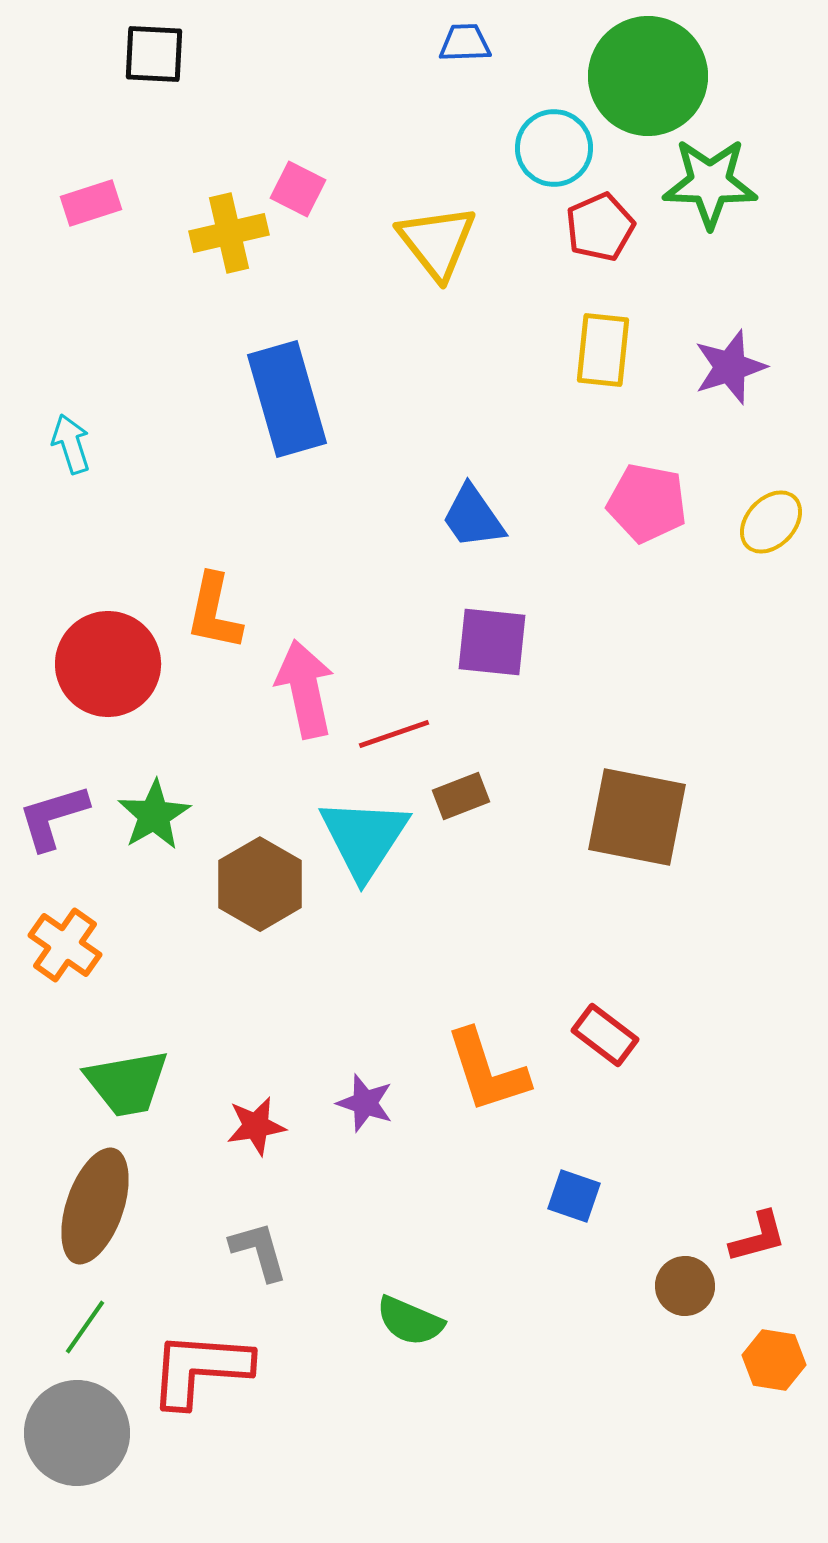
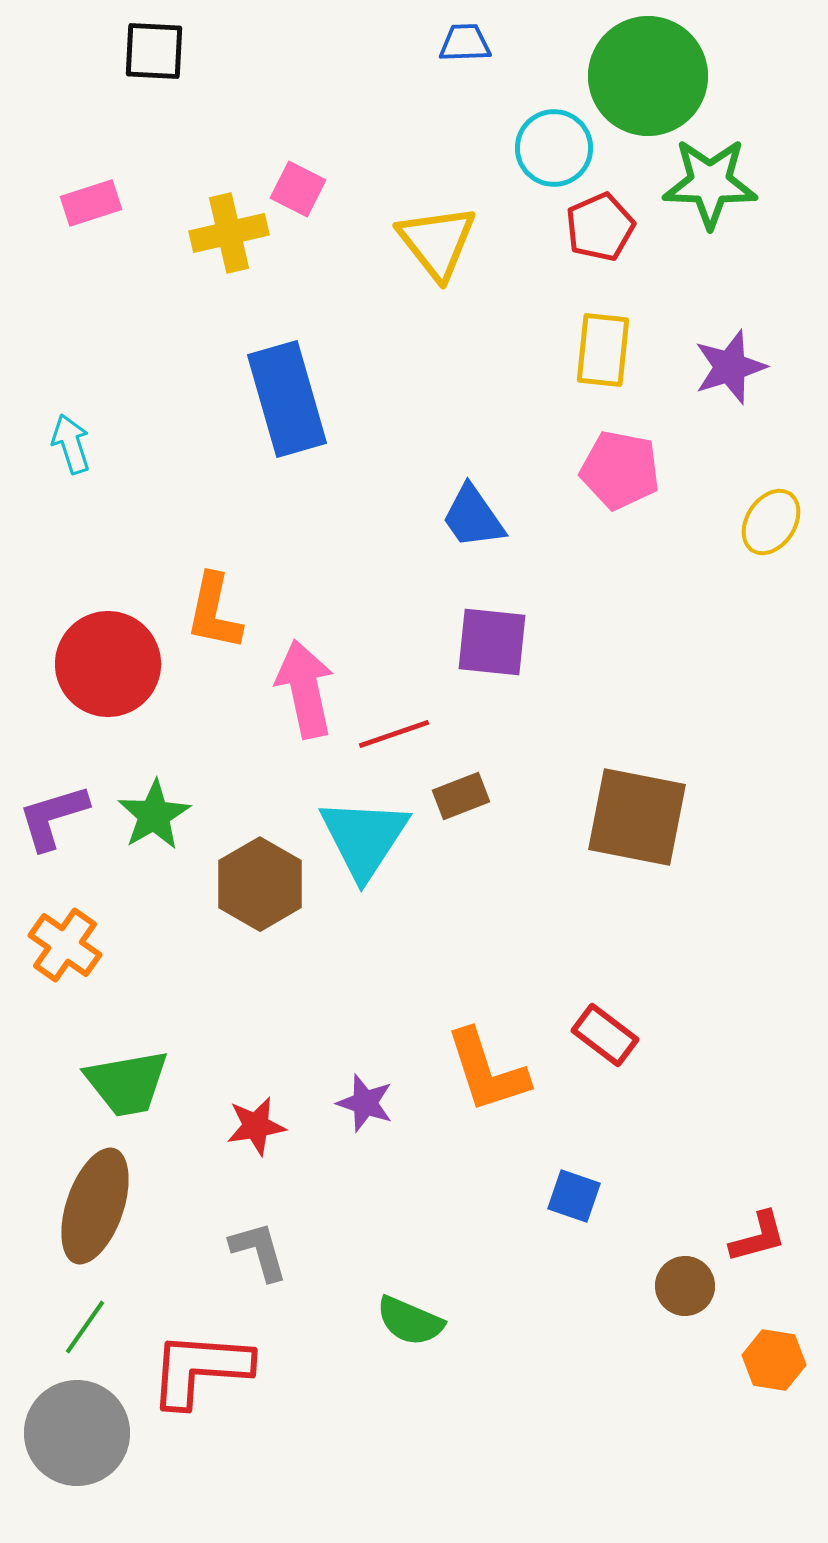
black square at (154, 54): moved 3 px up
pink pentagon at (647, 503): moved 27 px left, 33 px up
yellow ellipse at (771, 522): rotated 10 degrees counterclockwise
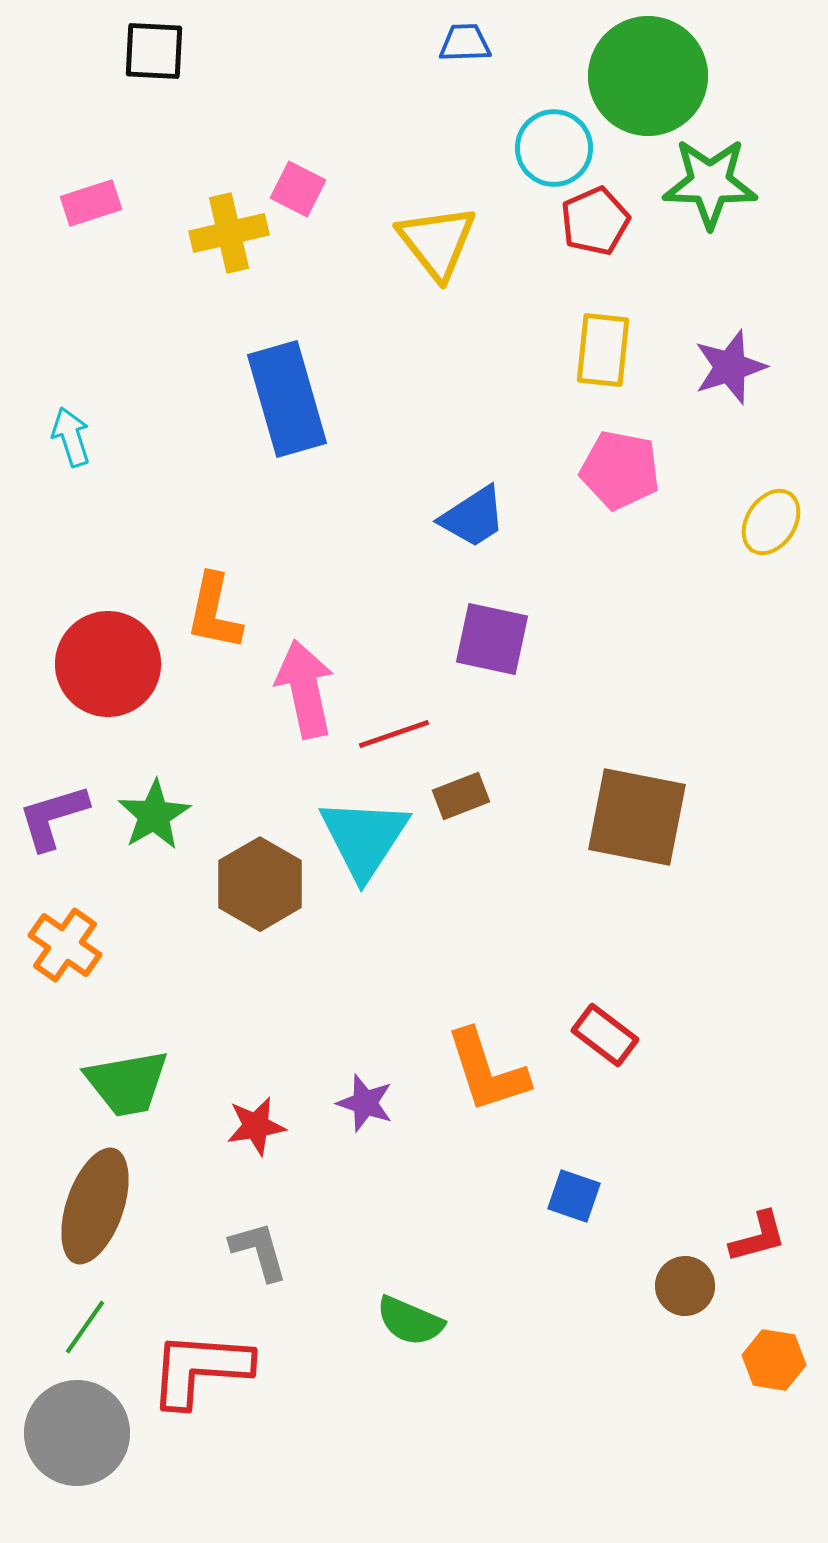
red pentagon at (600, 227): moved 5 px left, 6 px up
cyan arrow at (71, 444): moved 7 px up
blue trapezoid at (473, 517): rotated 88 degrees counterclockwise
purple square at (492, 642): moved 3 px up; rotated 6 degrees clockwise
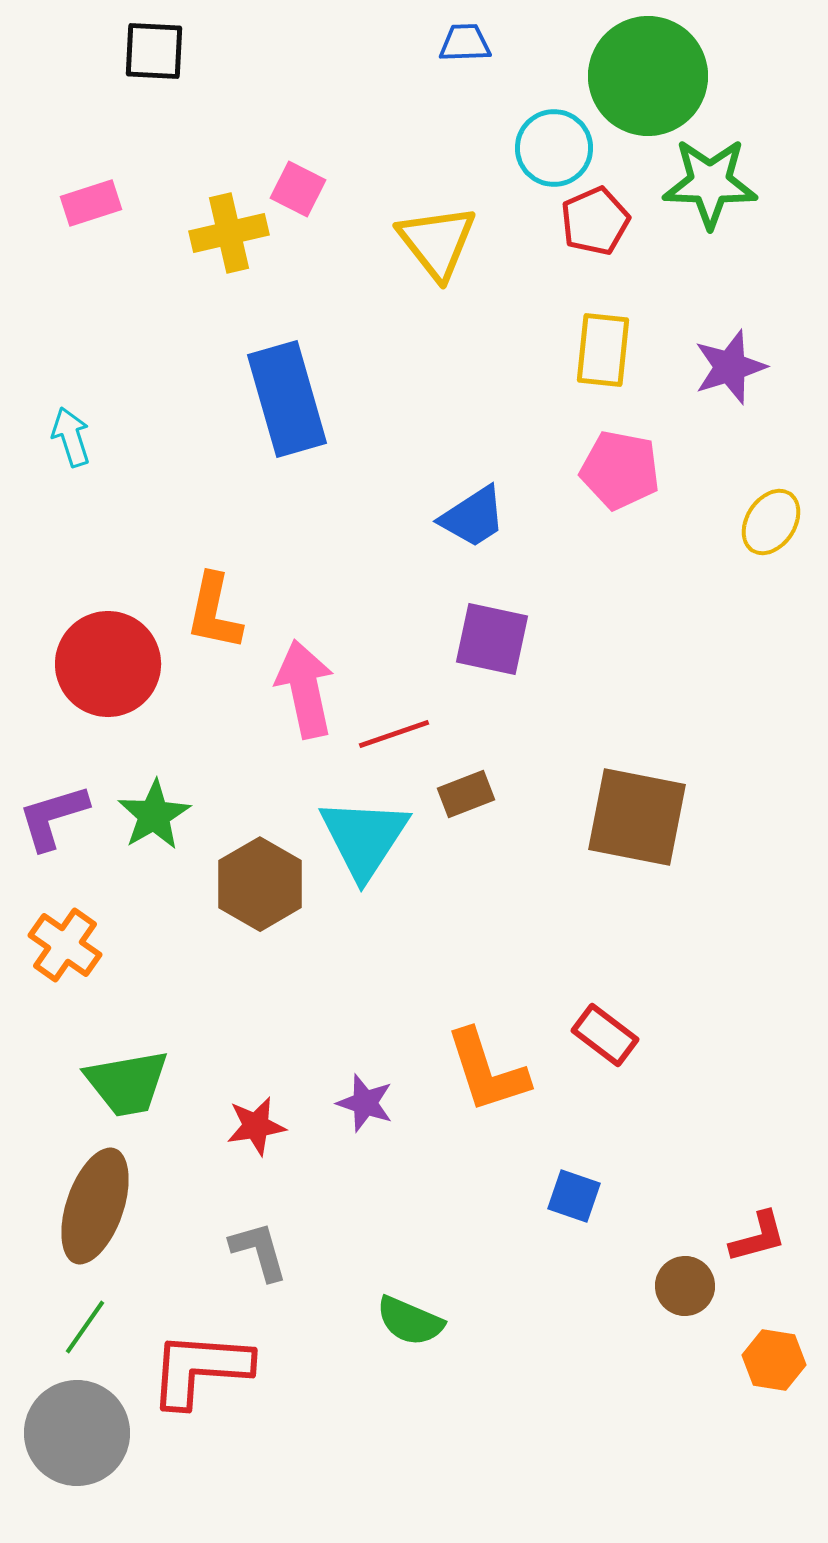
brown rectangle at (461, 796): moved 5 px right, 2 px up
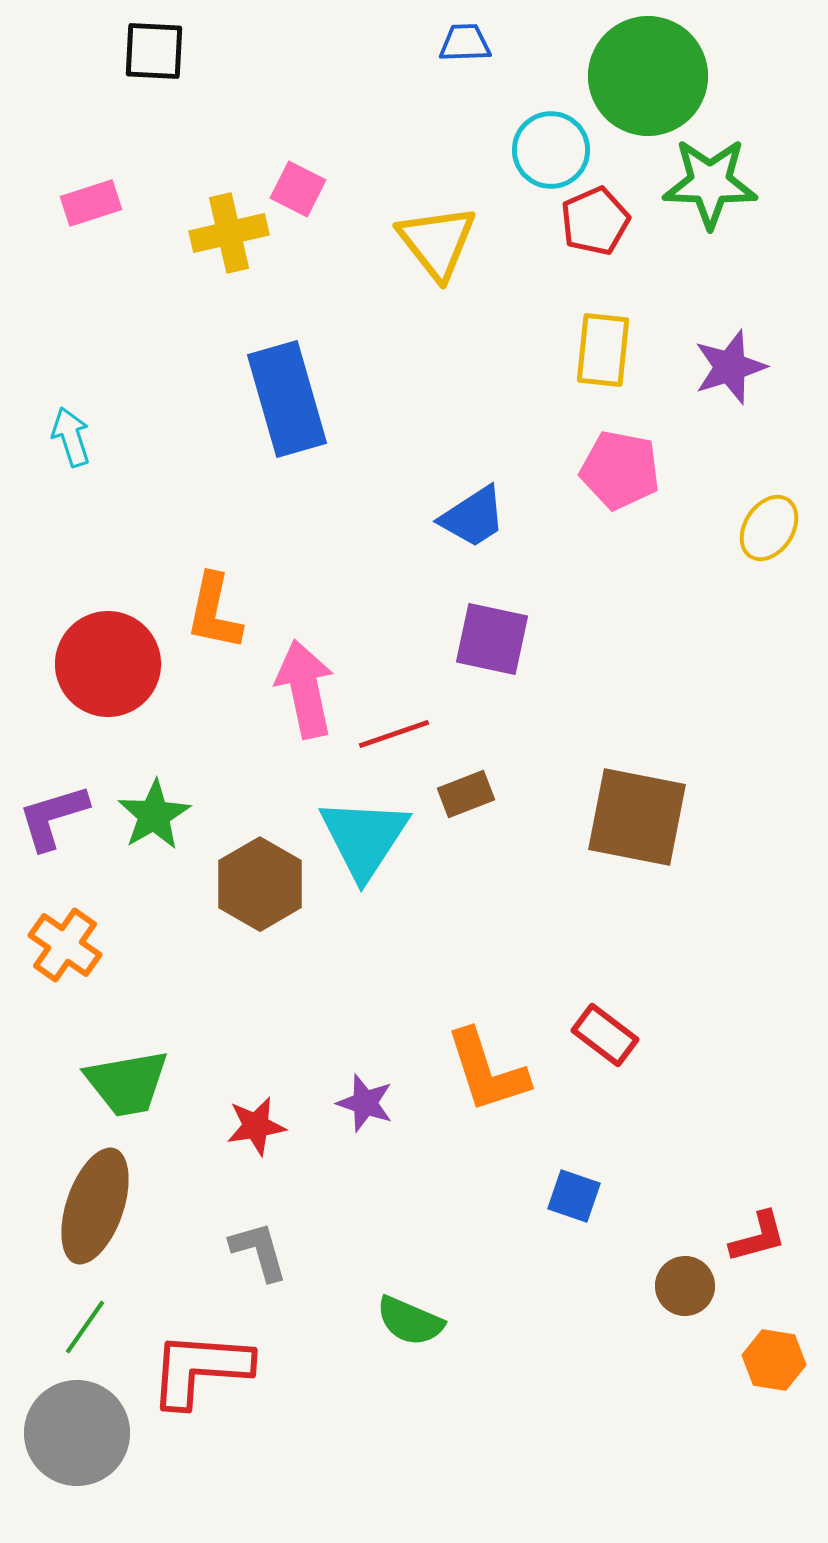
cyan circle at (554, 148): moved 3 px left, 2 px down
yellow ellipse at (771, 522): moved 2 px left, 6 px down
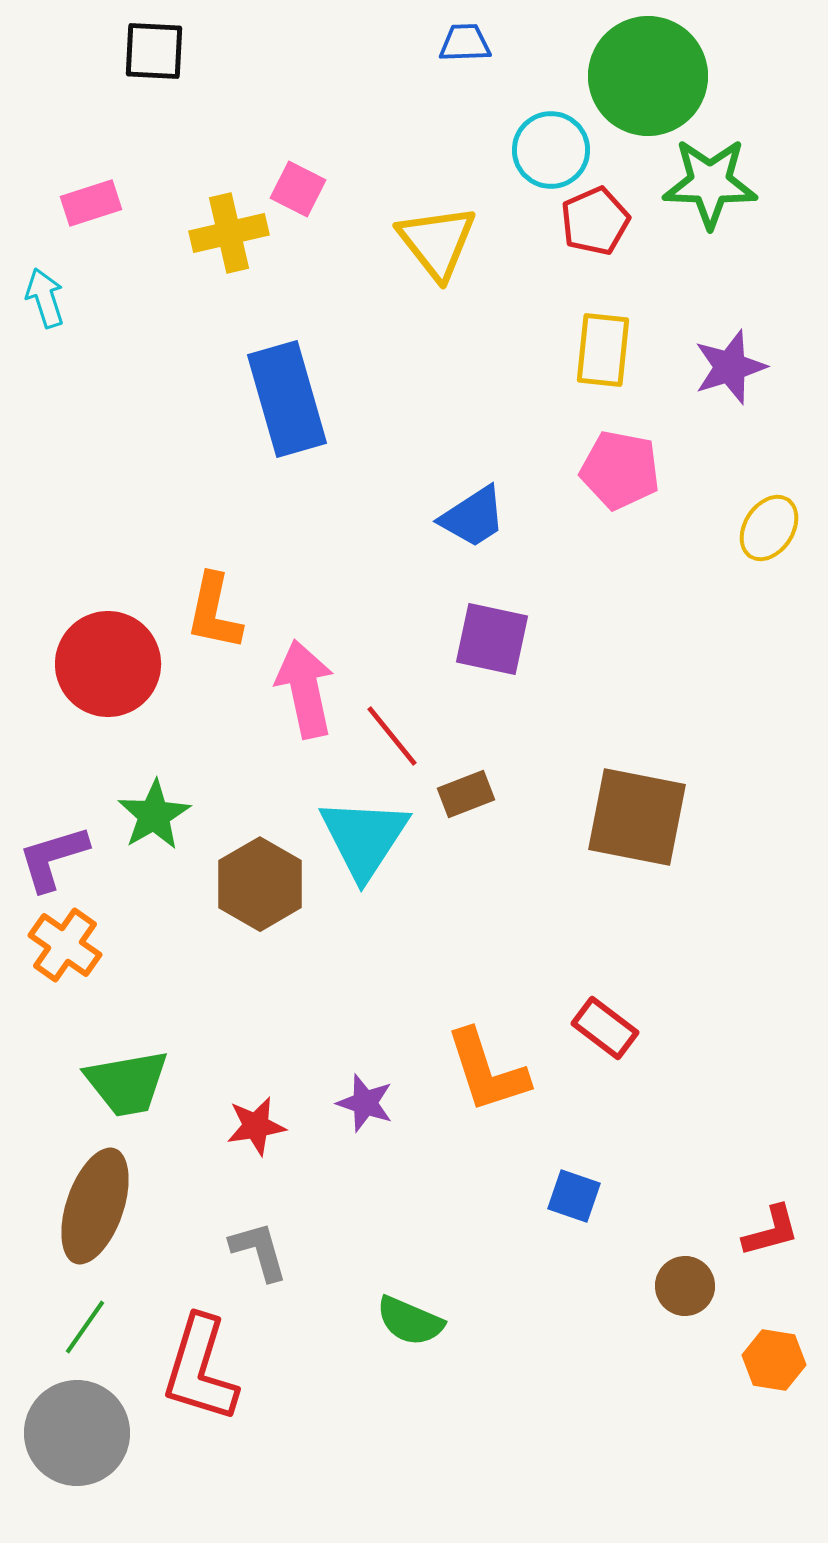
cyan arrow at (71, 437): moved 26 px left, 139 px up
red line at (394, 734): moved 2 px left, 2 px down; rotated 70 degrees clockwise
purple L-shape at (53, 817): moved 41 px down
red rectangle at (605, 1035): moved 7 px up
red L-shape at (758, 1237): moved 13 px right, 6 px up
red L-shape at (200, 1369): rotated 77 degrees counterclockwise
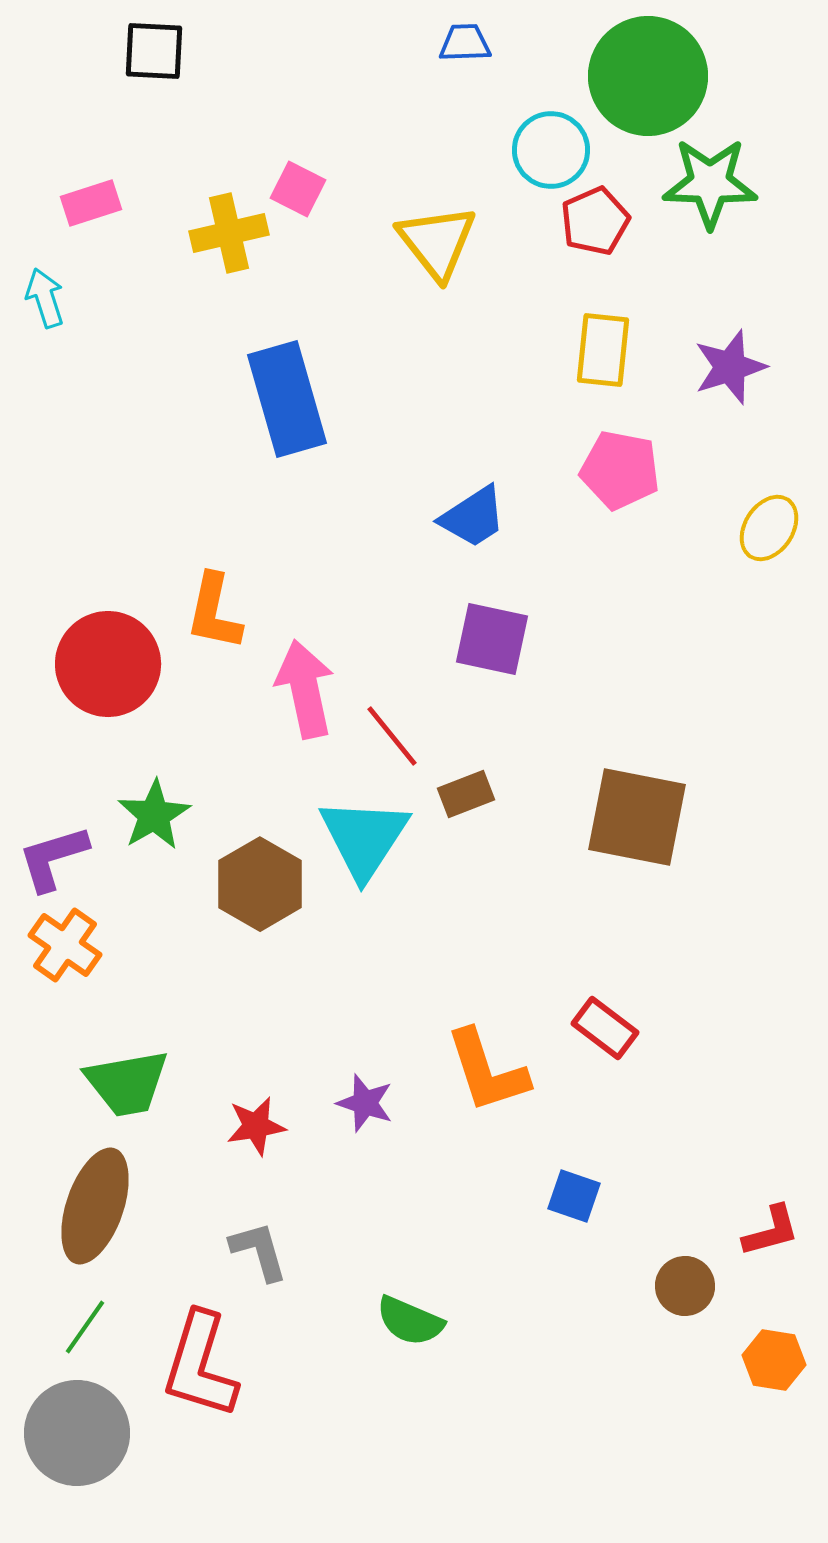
red L-shape at (200, 1369): moved 4 px up
